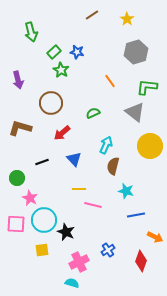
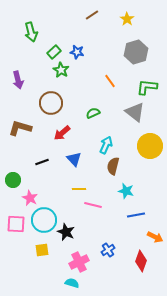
green circle: moved 4 px left, 2 px down
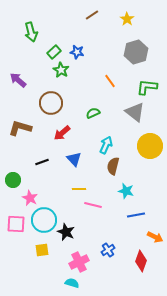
purple arrow: rotated 144 degrees clockwise
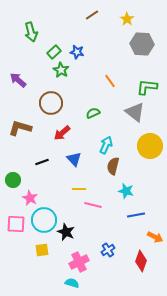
gray hexagon: moved 6 px right, 8 px up; rotated 20 degrees clockwise
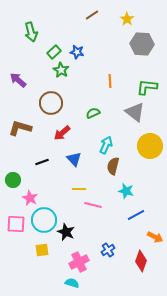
orange line: rotated 32 degrees clockwise
blue line: rotated 18 degrees counterclockwise
